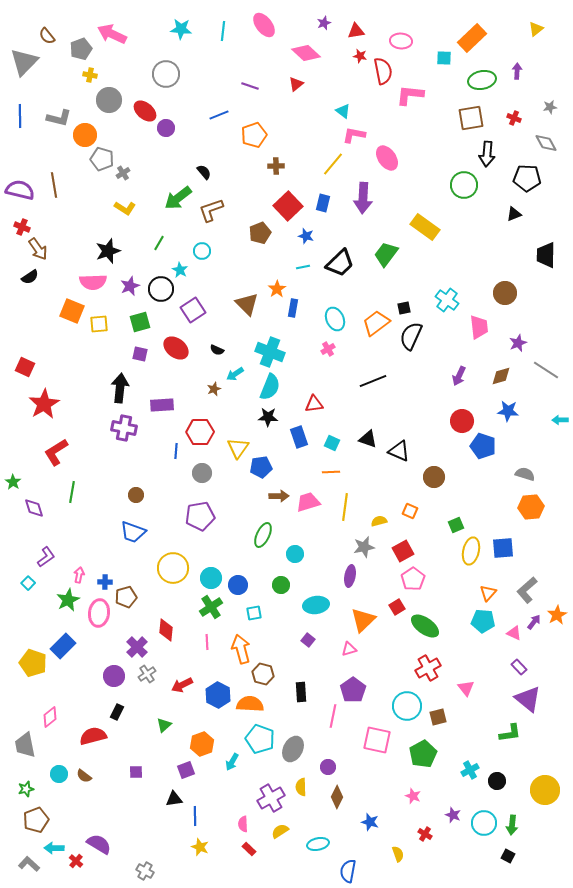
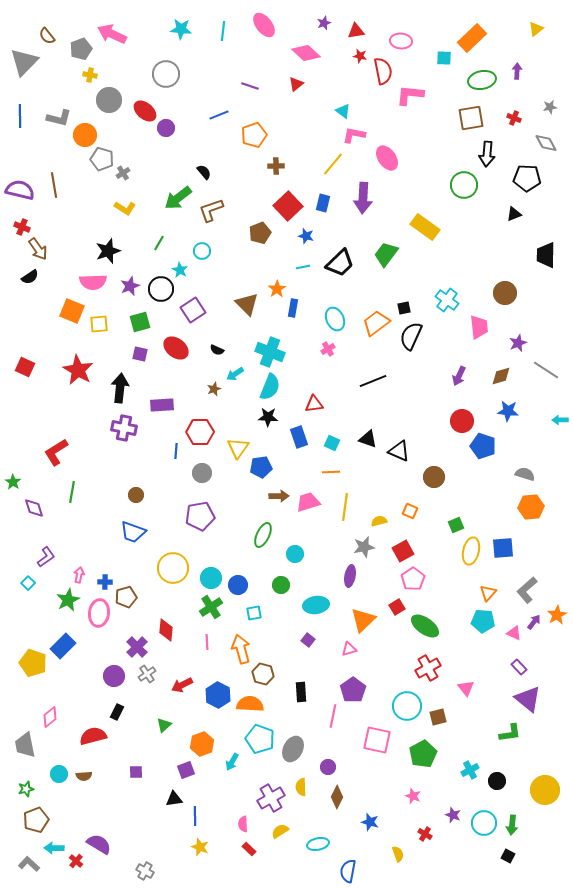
red star at (44, 404): moved 34 px right, 34 px up; rotated 12 degrees counterclockwise
brown semicircle at (84, 776): rotated 42 degrees counterclockwise
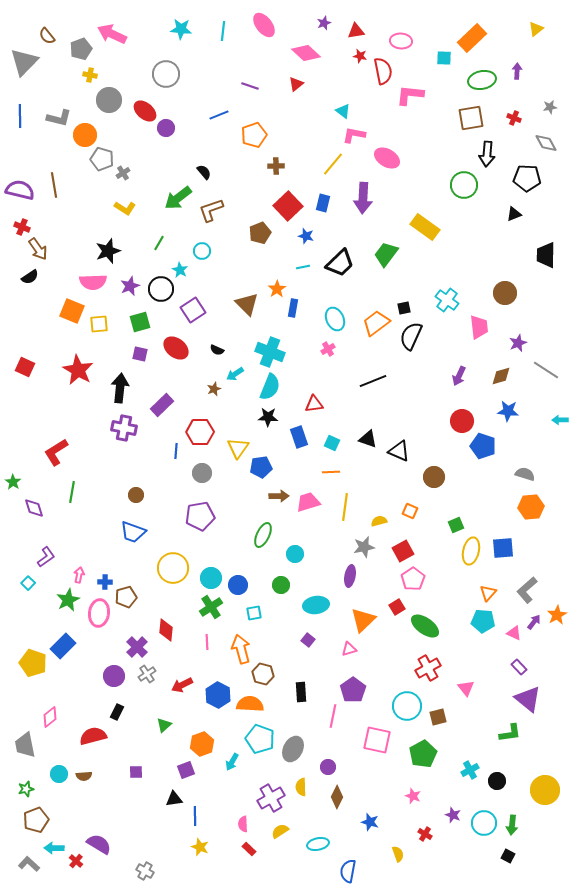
pink ellipse at (387, 158): rotated 25 degrees counterclockwise
purple rectangle at (162, 405): rotated 40 degrees counterclockwise
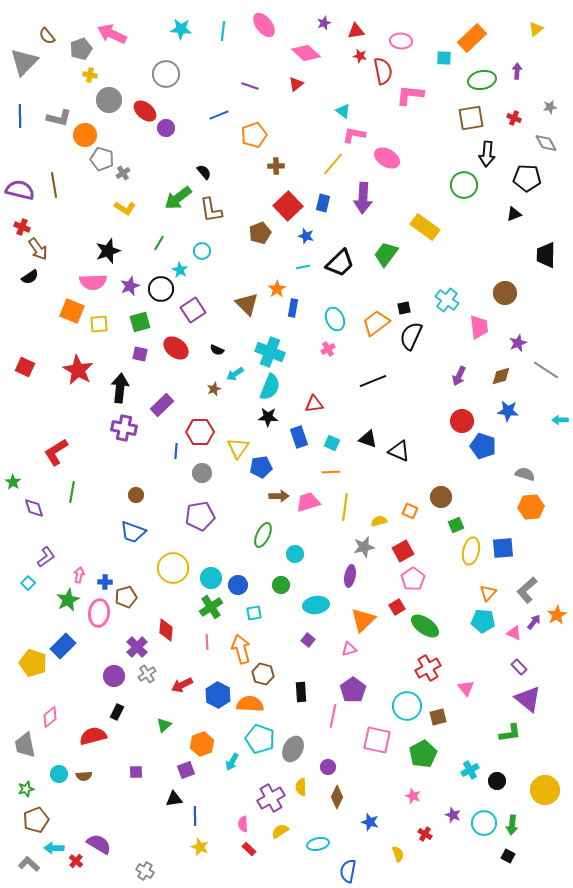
brown L-shape at (211, 210): rotated 80 degrees counterclockwise
brown circle at (434, 477): moved 7 px right, 20 px down
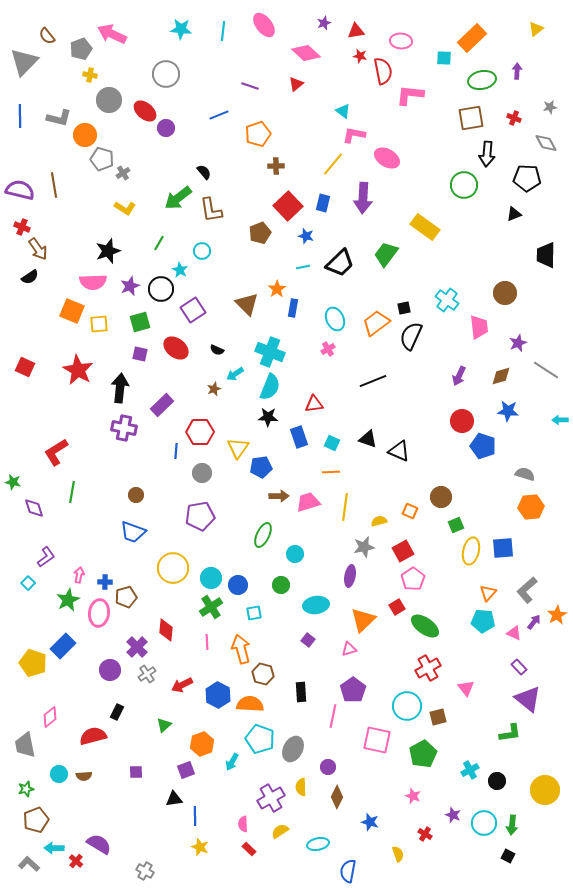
orange pentagon at (254, 135): moved 4 px right, 1 px up
green star at (13, 482): rotated 21 degrees counterclockwise
purple circle at (114, 676): moved 4 px left, 6 px up
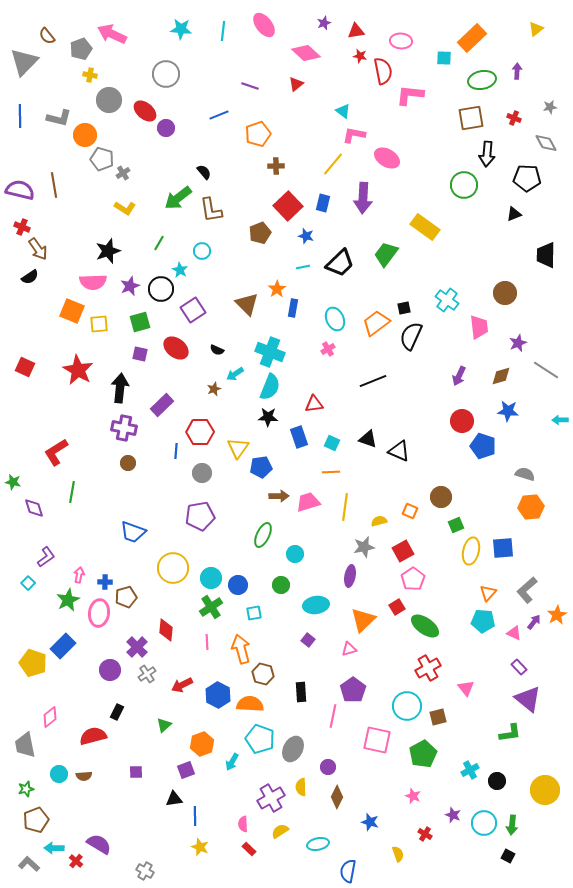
brown circle at (136, 495): moved 8 px left, 32 px up
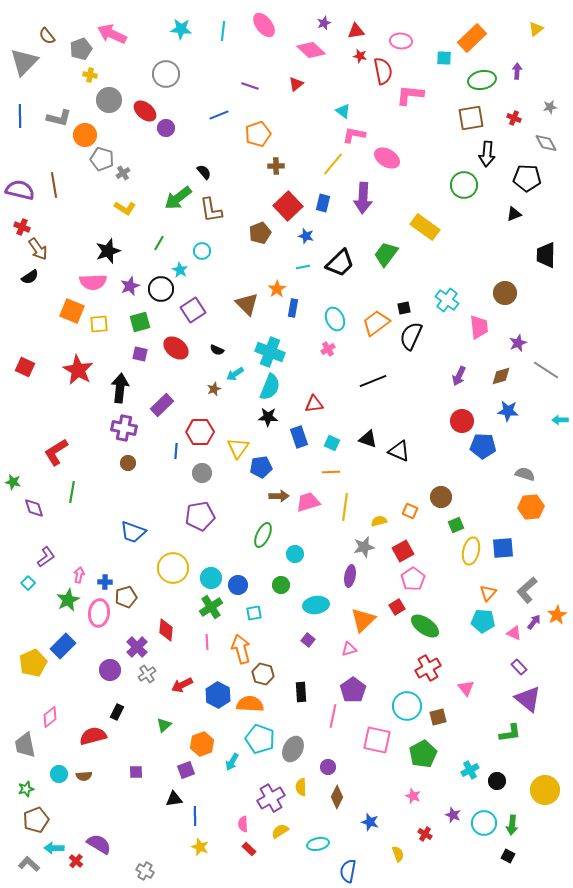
pink diamond at (306, 53): moved 5 px right, 3 px up
blue pentagon at (483, 446): rotated 15 degrees counterclockwise
yellow pentagon at (33, 663): rotated 28 degrees clockwise
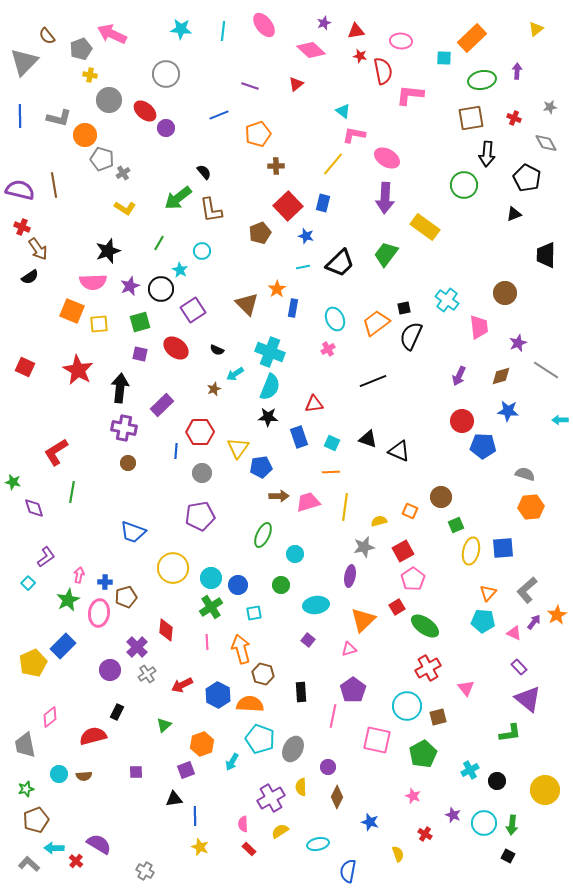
black pentagon at (527, 178): rotated 24 degrees clockwise
purple arrow at (363, 198): moved 22 px right
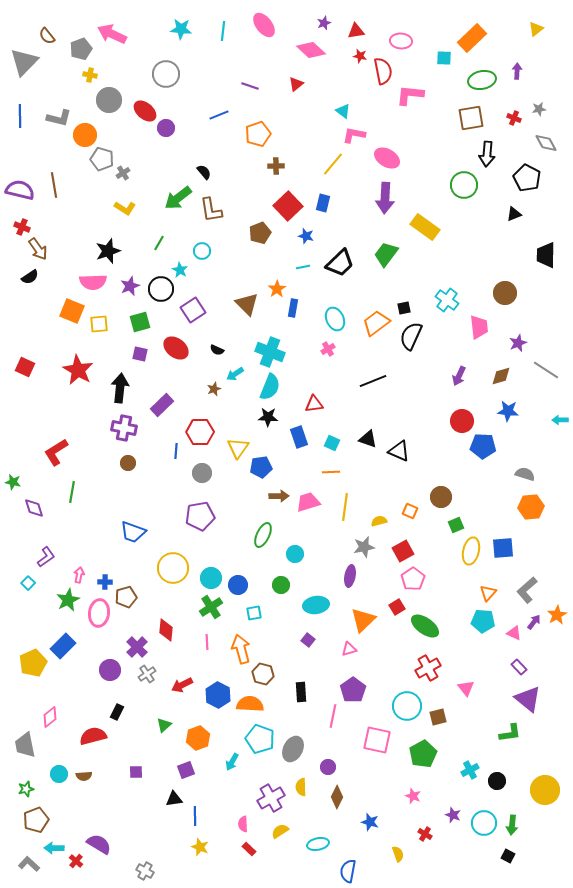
gray star at (550, 107): moved 11 px left, 2 px down
orange hexagon at (202, 744): moved 4 px left, 6 px up
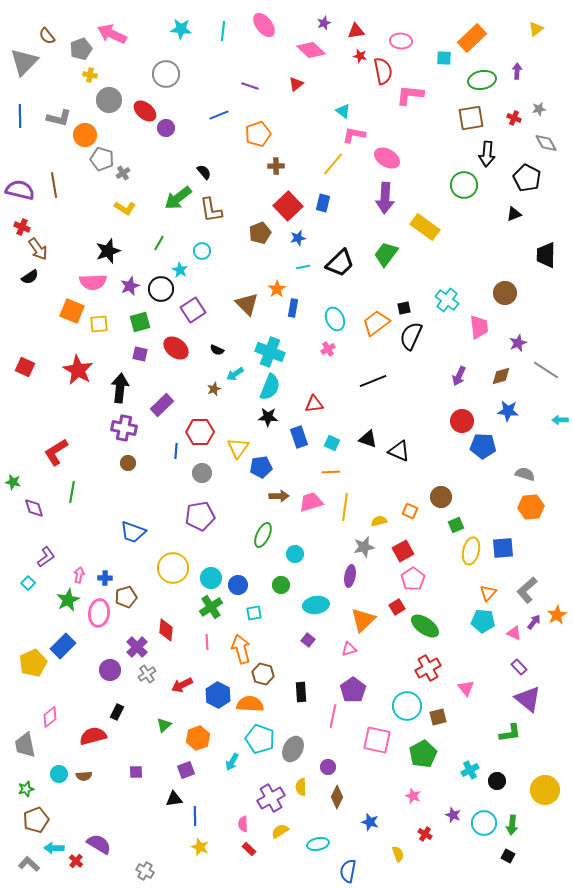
blue star at (306, 236): moved 8 px left, 2 px down; rotated 28 degrees counterclockwise
pink trapezoid at (308, 502): moved 3 px right
blue cross at (105, 582): moved 4 px up
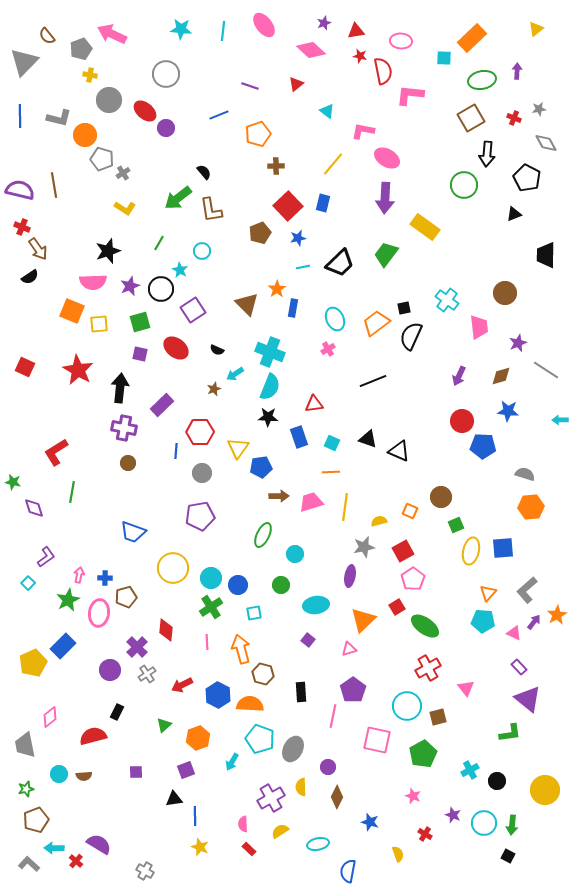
cyan triangle at (343, 111): moved 16 px left
brown square at (471, 118): rotated 20 degrees counterclockwise
pink L-shape at (354, 135): moved 9 px right, 4 px up
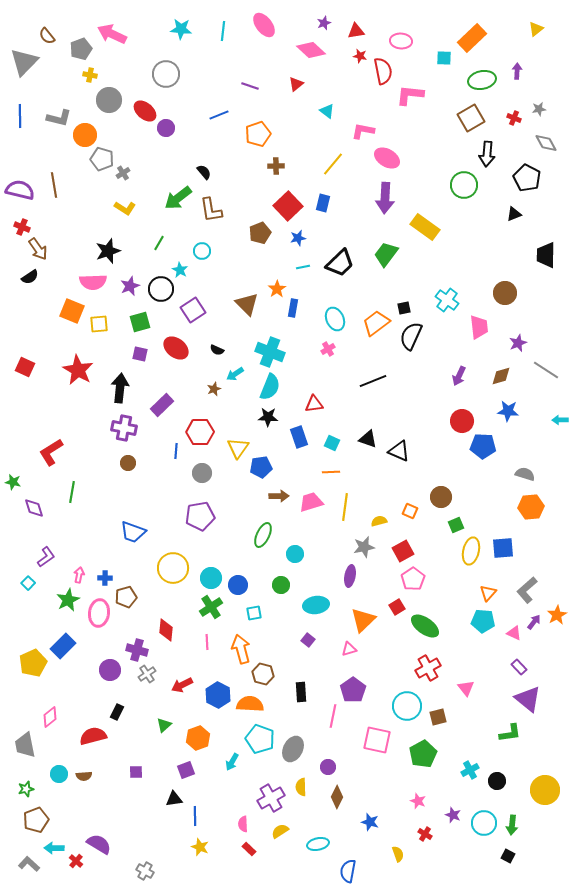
red L-shape at (56, 452): moved 5 px left
purple cross at (137, 647): moved 3 px down; rotated 30 degrees counterclockwise
pink star at (413, 796): moved 5 px right, 5 px down
